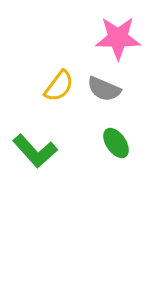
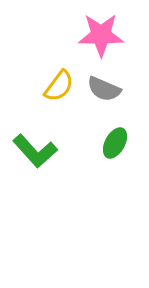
pink star: moved 17 px left, 3 px up
green ellipse: moved 1 px left; rotated 64 degrees clockwise
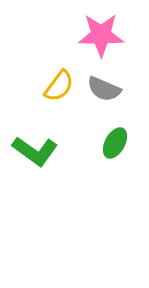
green L-shape: rotated 12 degrees counterclockwise
